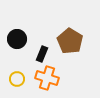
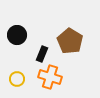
black circle: moved 4 px up
orange cross: moved 3 px right, 1 px up
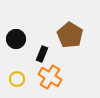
black circle: moved 1 px left, 4 px down
brown pentagon: moved 6 px up
orange cross: rotated 15 degrees clockwise
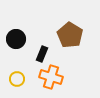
orange cross: moved 1 px right; rotated 15 degrees counterclockwise
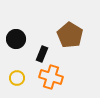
yellow circle: moved 1 px up
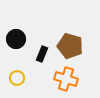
brown pentagon: moved 11 px down; rotated 15 degrees counterclockwise
orange cross: moved 15 px right, 2 px down
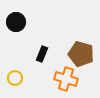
black circle: moved 17 px up
brown pentagon: moved 11 px right, 8 px down
yellow circle: moved 2 px left
